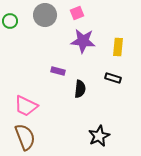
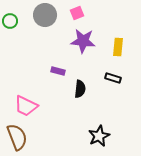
brown semicircle: moved 8 px left
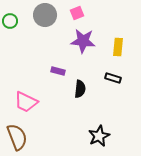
pink trapezoid: moved 4 px up
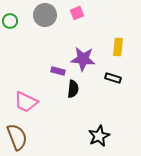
purple star: moved 18 px down
black semicircle: moved 7 px left
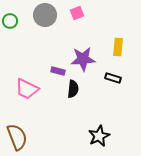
purple star: rotated 10 degrees counterclockwise
pink trapezoid: moved 1 px right, 13 px up
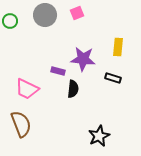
purple star: rotated 10 degrees clockwise
brown semicircle: moved 4 px right, 13 px up
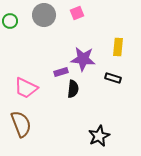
gray circle: moved 1 px left
purple rectangle: moved 3 px right, 1 px down; rotated 32 degrees counterclockwise
pink trapezoid: moved 1 px left, 1 px up
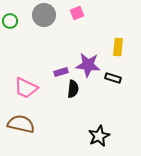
purple star: moved 5 px right, 6 px down
brown semicircle: rotated 56 degrees counterclockwise
